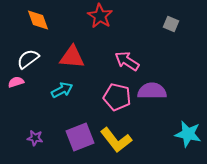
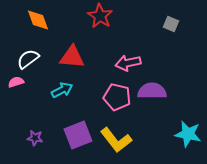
pink arrow: moved 1 px right, 2 px down; rotated 45 degrees counterclockwise
purple square: moved 2 px left, 2 px up
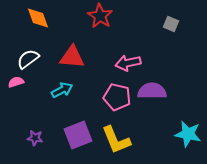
orange diamond: moved 2 px up
yellow L-shape: rotated 16 degrees clockwise
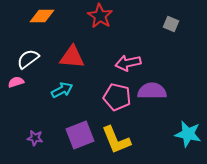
orange diamond: moved 4 px right, 2 px up; rotated 70 degrees counterclockwise
purple square: moved 2 px right
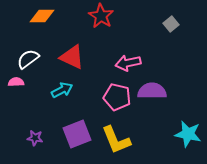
red star: moved 1 px right
gray square: rotated 28 degrees clockwise
red triangle: rotated 20 degrees clockwise
pink semicircle: rotated 14 degrees clockwise
purple square: moved 3 px left, 1 px up
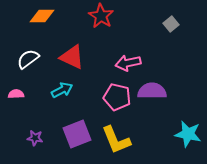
pink semicircle: moved 12 px down
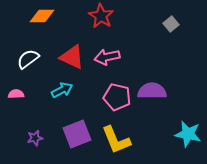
pink arrow: moved 21 px left, 6 px up
purple star: rotated 21 degrees counterclockwise
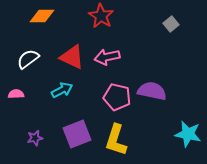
purple semicircle: rotated 12 degrees clockwise
yellow L-shape: rotated 40 degrees clockwise
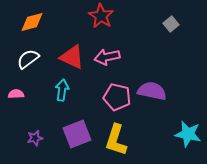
orange diamond: moved 10 px left, 6 px down; rotated 15 degrees counterclockwise
cyan arrow: rotated 55 degrees counterclockwise
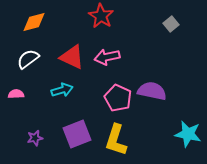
orange diamond: moved 2 px right
cyan arrow: rotated 65 degrees clockwise
pink pentagon: moved 1 px right, 1 px down; rotated 12 degrees clockwise
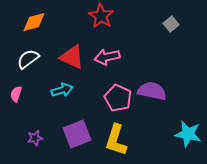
pink semicircle: rotated 70 degrees counterclockwise
